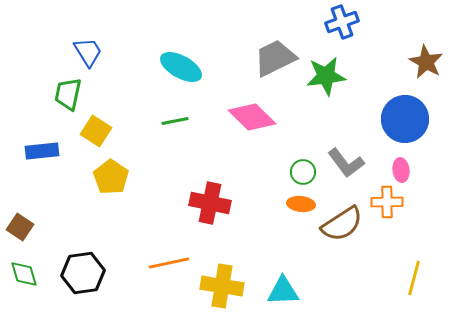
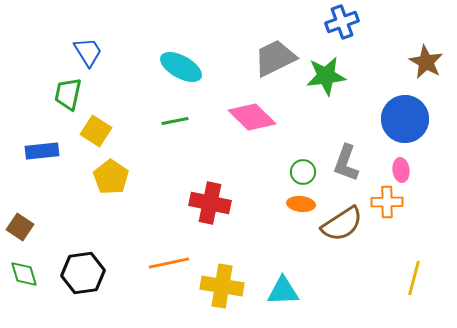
gray L-shape: rotated 57 degrees clockwise
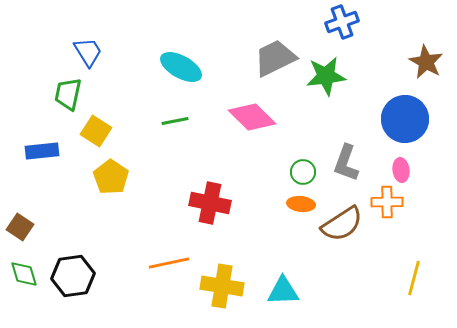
black hexagon: moved 10 px left, 3 px down
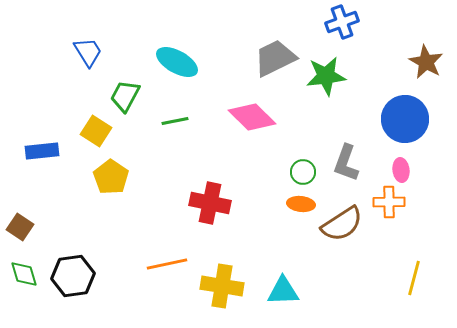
cyan ellipse: moved 4 px left, 5 px up
green trapezoid: moved 57 px right, 2 px down; rotated 16 degrees clockwise
orange cross: moved 2 px right
orange line: moved 2 px left, 1 px down
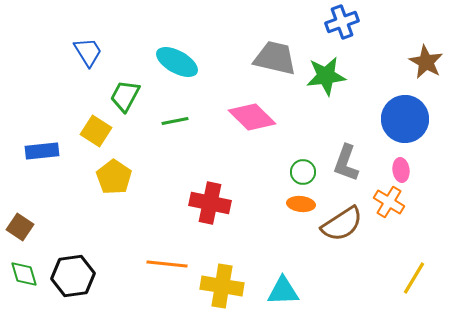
gray trapezoid: rotated 39 degrees clockwise
yellow pentagon: moved 3 px right
orange cross: rotated 32 degrees clockwise
orange line: rotated 18 degrees clockwise
yellow line: rotated 16 degrees clockwise
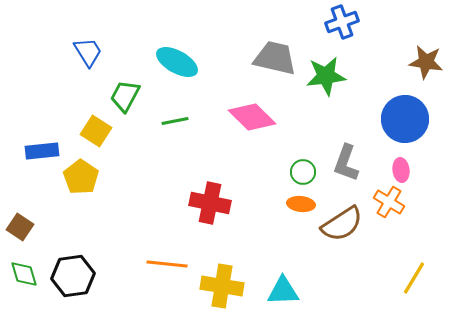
brown star: rotated 20 degrees counterclockwise
yellow pentagon: moved 33 px left
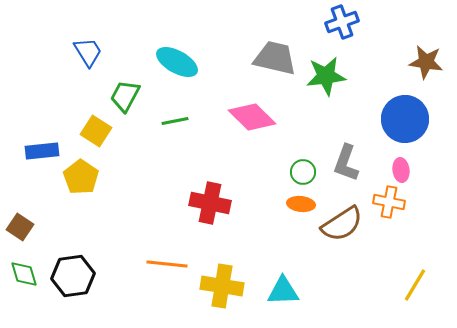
orange cross: rotated 20 degrees counterclockwise
yellow line: moved 1 px right, 7 px down
